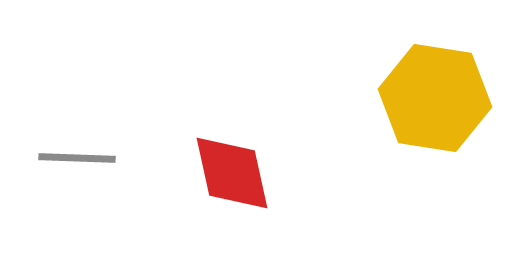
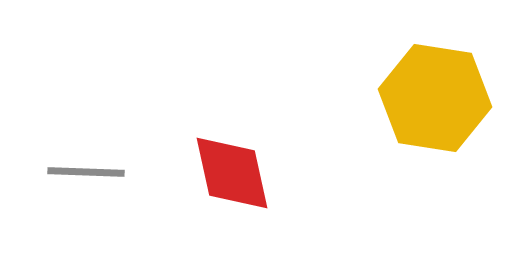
gray line: moved 9 px right, 14 px down
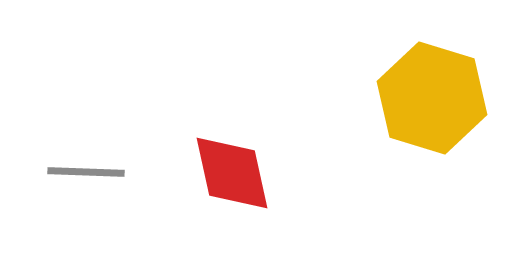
yellow hexagon: moved 3 px left; rotated 8 degrees clockwise
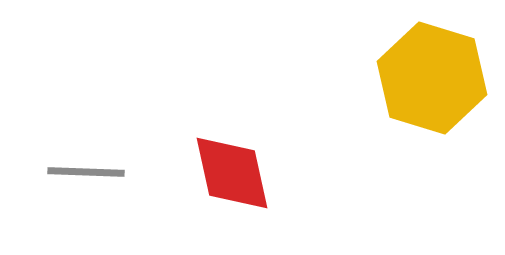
yellow hexagon: moved 20 px up
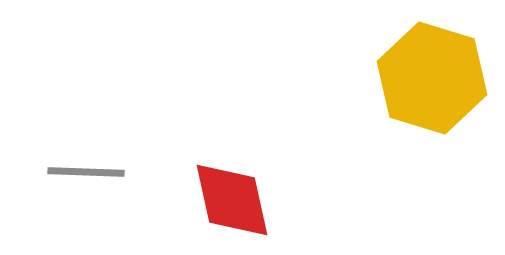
red diamond: moved 27 px down
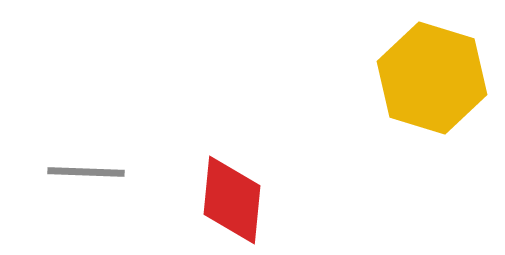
red diamond: rotated 18 degrees clockwise
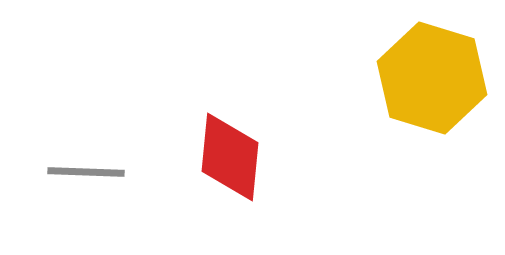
red diamond: moved 2 px left, 43 px up
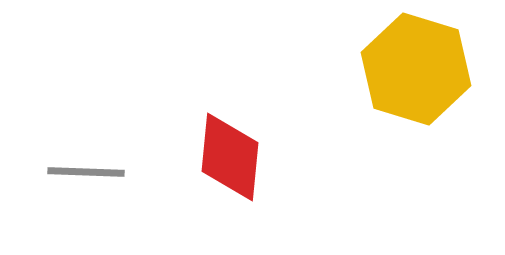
yellow hexagon: moved 16 px left, 9 px up
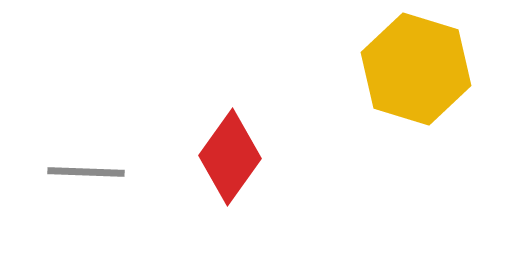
red diamond: rotated 30 degrees clockwise
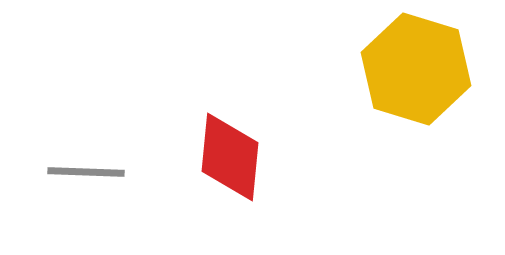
red diamond: rotated 30 degrees counterclockwise
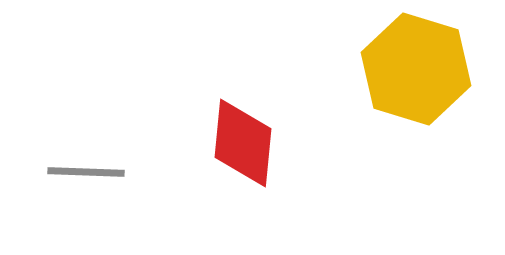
red diamond: moved 13 px right, 14 px up
